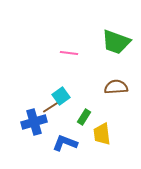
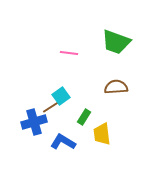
blue L-shape: moved 2 px left, 1 px up; rotated 10 degrees clockwise
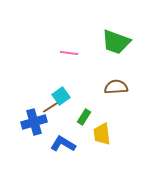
blue L-shape: moved 2 px down
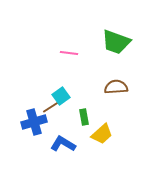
green rectangle: rotated 42 degrees counterclockwise
yellow trapezoid: rotated 125 degrees counterclockwise
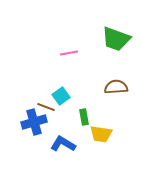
green trapezoid: moved 3 px up
pink line: rotated 18 degrees counterclockwise
brown line: moved 5 px left; rotated 54 degrees clockwise
yellow trapezoid: moved 1 px left; rotated 50 degrees clockwise
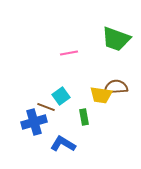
yellow trapezoid: moved 39 px up
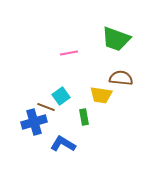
brown semicircle: moved 5 px right, 9 px up; rotated 10 degrees clockwise
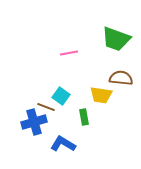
cyan square: rotated 18 degrees counterclockwise
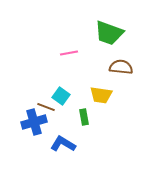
green trapezoid: moved 7 px left, 6 px up
brown semicircle: moved 11 px up
